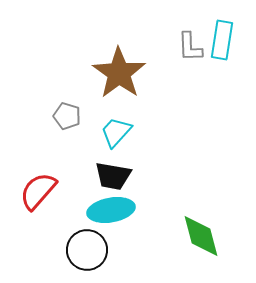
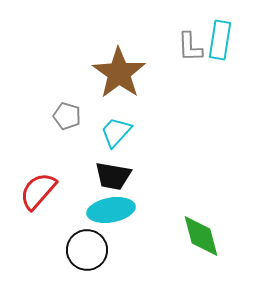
cyan rectangle: moved 2 px left
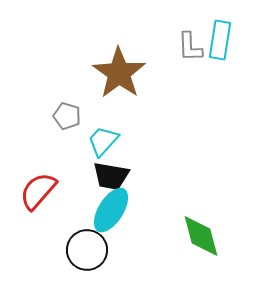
cyan trapezoid: moved 13 px left, 9 px down
black trapezoid: moved 2 px left
cyan ellipse: rotated 48 degrees counterclockwise
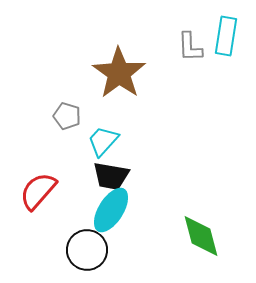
cyan rectangle: moved 6 px right, 4 px up
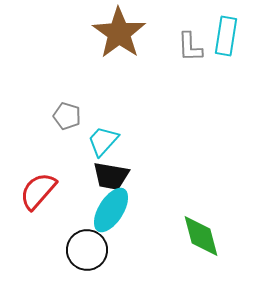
brown star: moved 40 px up
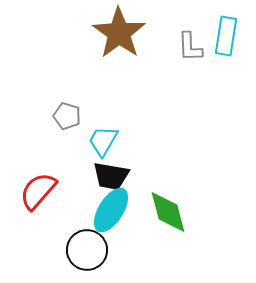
cyan trapezoid: rotated 12 degrees counterclockwise
green diamond: moved 33 px left, 24 px up
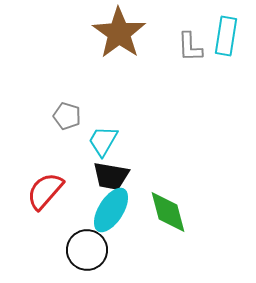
red semicircle: moved 7 px right
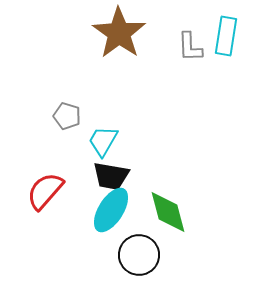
black circle: moved 52 px right, 5 px down
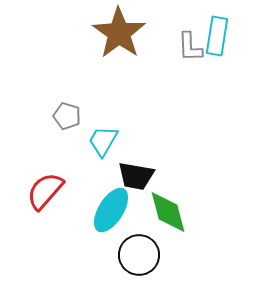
cyan rectangle: moved 9 px left
black trapezoid: moved 25 px right
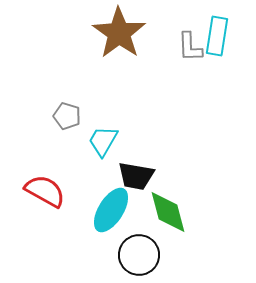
red semicircle: rotated 78 degrees clockwise
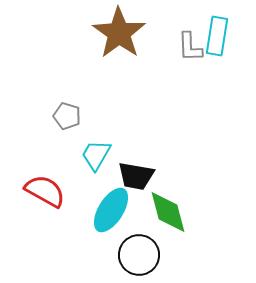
cyan trapezoid: moved 7 px left, 14 px down
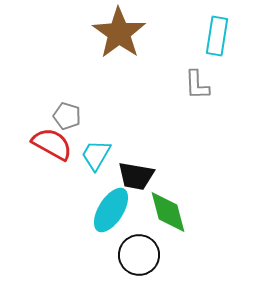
gray L-shape: moved 7 px right, 38 px down
red semicircle: moved 7 px right, 47 px up
